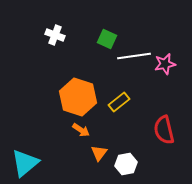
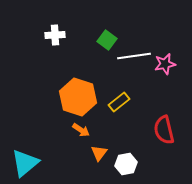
white cross: rotated 24 degrees counterclockwise
green square: moved 1 px down; rotated 12 degrees clockwise
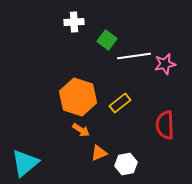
white cross: moved 19 px right, 13 px up
yellow rectangle: moved 1 px right, 1 px down
red semicircle: moved 1 px right, 5 px up; rotated 12 degrees clockwise
orange triangle: rotated 30 degrees clockwise
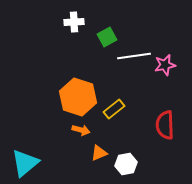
green square: moved 3 px up; rotated 24 degrees clockwise
pink star: moved 1 px down
yellow rectangle: moved 6 px left, 6 px down
orange arrow: rotated 18 degrees counterclockwise
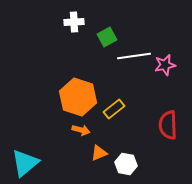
red semicircle: moved 3 px right
white hexagon: rotated 20 degrees clockwise
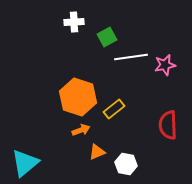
white line: moved 3 px left, 1 px down
orange arrow: rotated 36 degrees counterclockwise
orange triangle: moved 2 px left, 1 px up
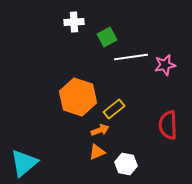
orange arrow: moved 19 px right
cyan triangle: moved 1 px left
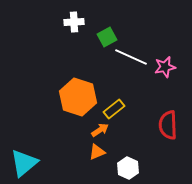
white line: rotated 32 degrees clockwise
pink star: moved 2 px down
orange arrow: rotated 12 degrees counterclockwise
white hexagon: moved 2 px right, 4 px down; rotated 15 degrees clockwise
